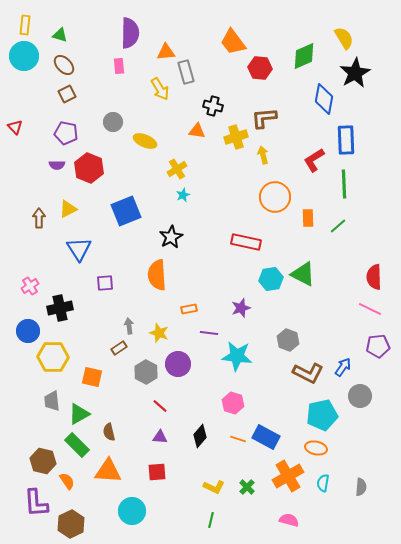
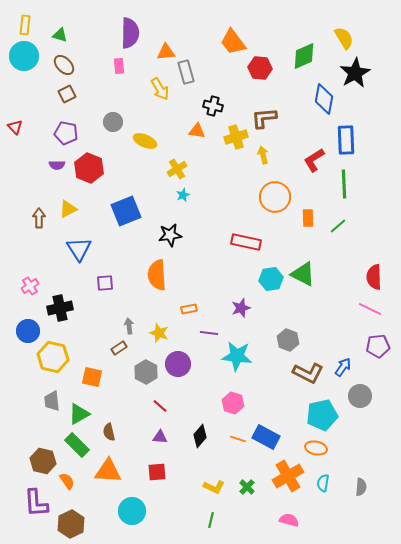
black star at (171, 237): moved 1 px left, 2 px up; rotated 20 degrees clockwise
yellow hexagon at (53, 357): rotated 12 degrees clockwise
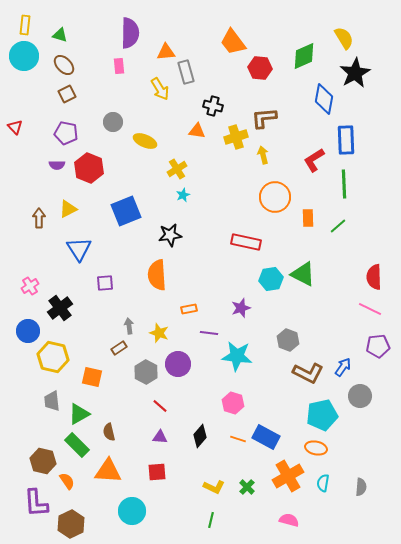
black cross at (60, 308): rotated 25 degrees counterclockwise
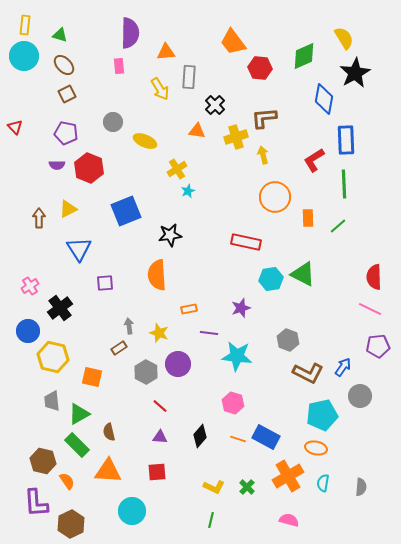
gray rectangle at (186, 72): moved 3 px right, 5 px down; rotated 20 degrees clockwise
black cross at (213, 106): moved 2 px right, 1 px up; rotated 30 degrees clockwise
cyan star at (183, 195): moved 5 px right, 4 px up
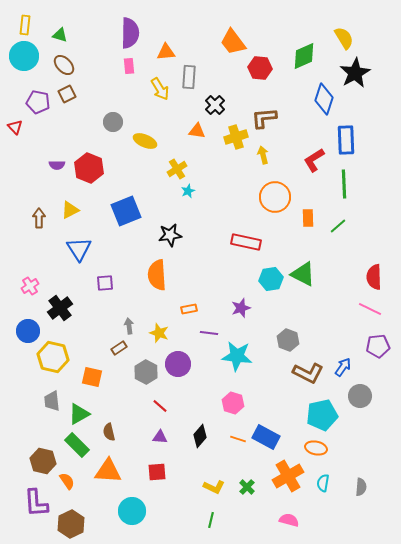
pink rectangle at (119, 66): moved 10 px right
blue diamond at (324, 99): rotated 8 degrees clockwise
purple pentagon at (66, 133): moved 28 px left, 31 px up
yellow triangle at (68, 209): moved 2 px right, 1 px down
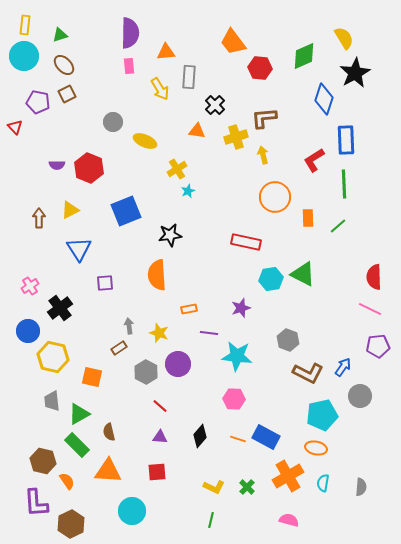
green triangle at (60, 35): rotated 35 degrees counterclockwise
pink hexagon at (233, 403): moved 1 px right, 4 px up; rotated 15 degrees counterclockwise
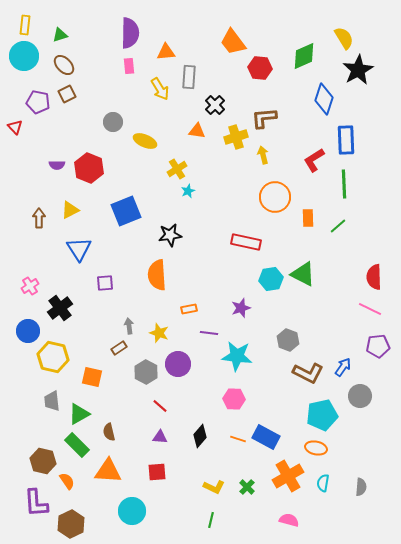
black star at (355, 73): moved 3 px right, 3 px up
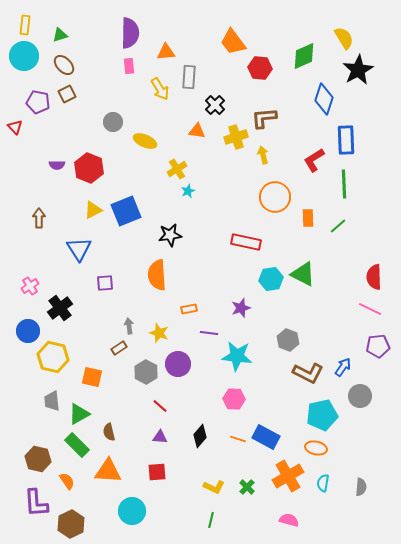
yellow triangle at (70, 210): moved 23 px right
brown hexagon at (43, 461): moved 5 px left, 2 px up
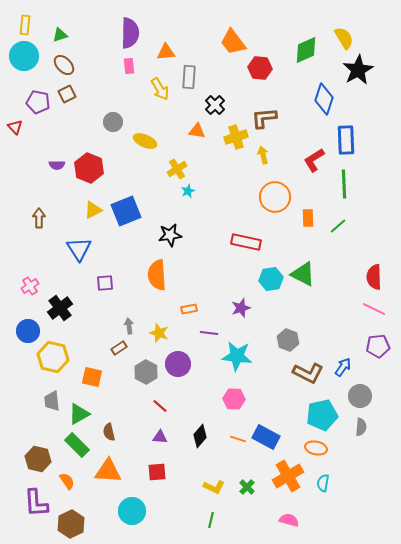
green diamond at (304, 56): moved 2 px right, 6 px up
pink line at (370, 309): moved 4 px right
gray semicircle at (361, 487): moved 60 px up
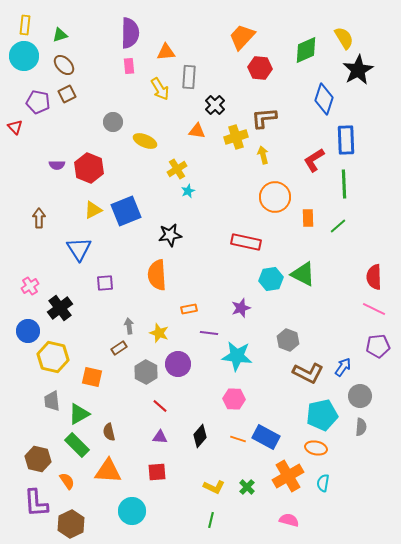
orange trapezoid at (233, 42): moved 9 px right, 5 px up; rotated 80 degrees clockwise
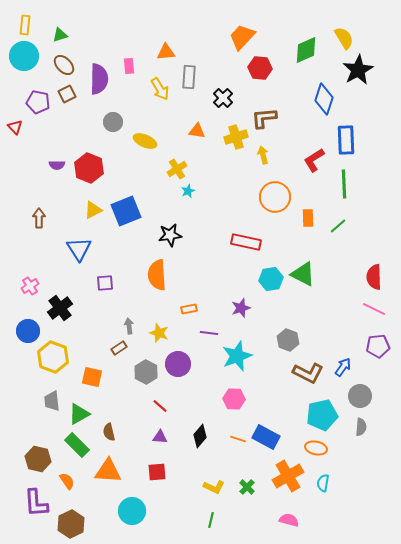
purple semicircle at (130, 33): moved 31 px left, 46 px down
black cross at (215, 105): moved 8 px right, 7 px up
cyan star at (237, 356): rotated 28 degrees counterclockwise
yellow hexagon at (53, 357): rotated 8 degrees clockwise
